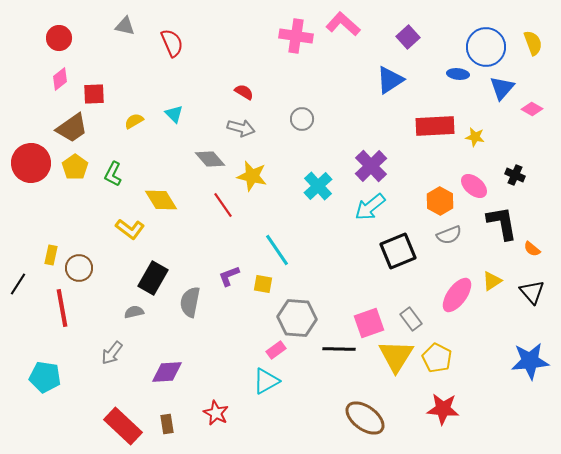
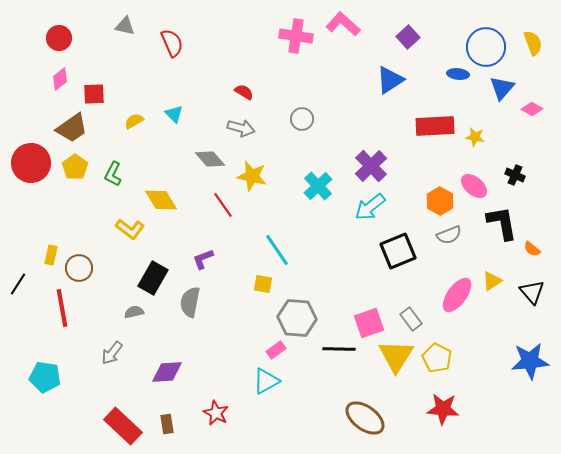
purple L-shape at (229, 276): moved 26 px left, 17 px up
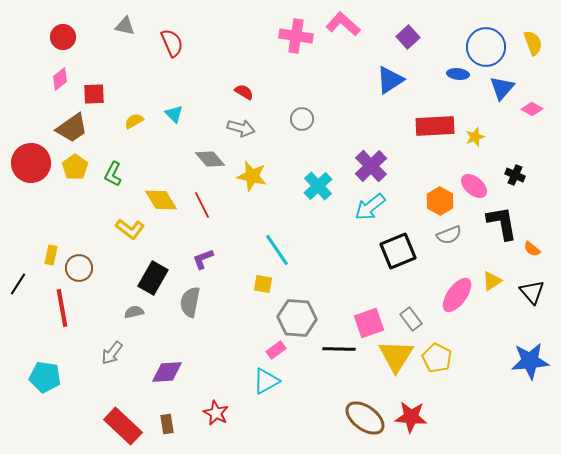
red circle at (59, 38): moved 4 px right, 1 px up
yellow star at (475, 137): rotated 30 degrees counterclockwise
red line at (223, 205): moved 21 px left; rotated 8 degrees clockwise
red star at (443, 409): moved 32 px left, 8 px down
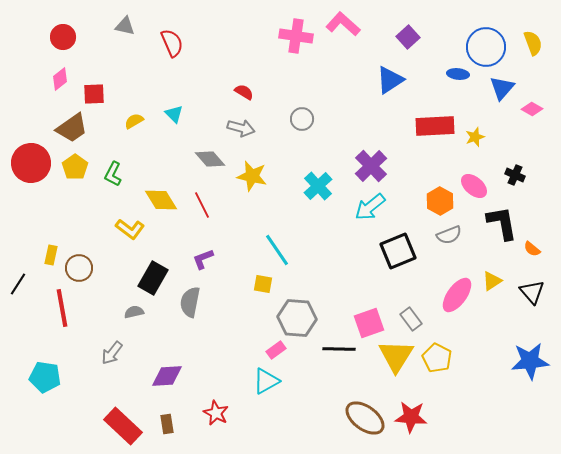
purple diamond at (167, 372): moved 4 px down
